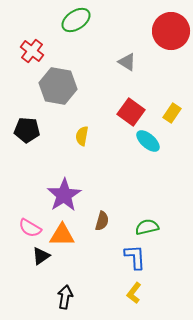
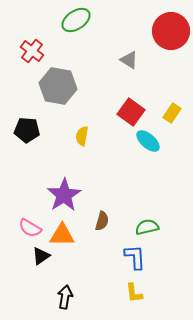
gray triangle: moved 2 px right, 2 px up
yellow L-shape: rotated 45 degrees counterclockwise
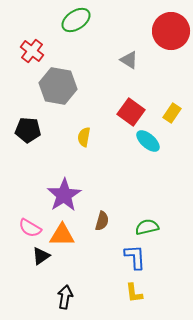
black pentagon: moved 1 px right
yellow semicircle: moved 2 px right, 1 px down
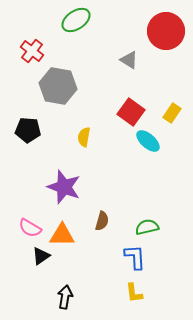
red circle: moved 5 px left
purple star: moved 8 px up; rotated 20 degrees counterclockwise
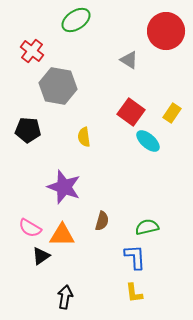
yellow semicircle: rotated 18 degrees counterclockwise
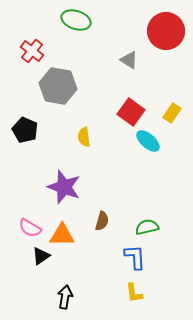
green ellipse: rotated 52 degrees clockwise
black pentagon: moved 3 px left; rotated 20 degrees clockwise
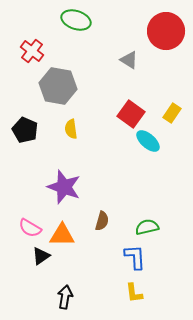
red square: moved 2 px down
yellow semicircle: moved 13 px left, 8 px up
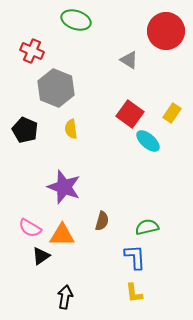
red cross: rotated 15 degrees counterclockwise
gray hexagon: moved 2 px left, 2 px down; rotated 12 degrees clockwise
red square: moved 1 px left
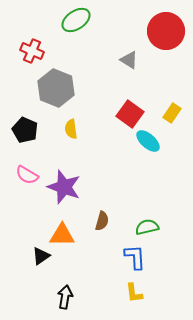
green ellipse: rotated 52 degrees counterclockwise
pink semicircle: moved 3 px left, 53 px up
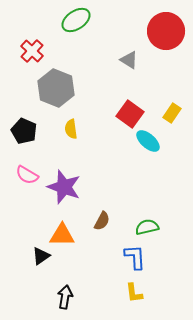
red cross: rotated 20 degrees clockwise
black pentagon: moved 1 px left, 1 px down
brown semicircle: rotated 12 degrees clockwise
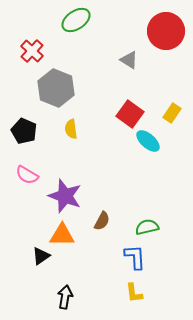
purple star: moved 1 px right, 9 px down
